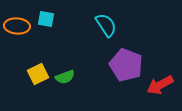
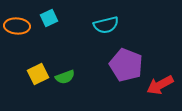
cyan square: moved 3 px right, 1 px up; rotated 36 degrees counterclockwise
cyan semicircle: rotated 110 degrees clockwise
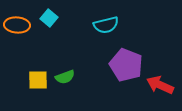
cyan square: rotated 24 degrees counterclockwise
orange ellipse: moved 1 px up
yellow square: moved 6 px down; rotated 25 degrees clockwise
red arrow: rotated 52 degrees clockwise
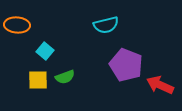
cyan square: moved 4 px left, 33 px down
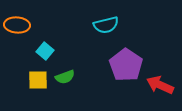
purple pentagon: rotated 12 degrees clockwise
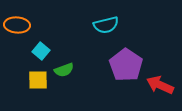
cyan square: moved 4 px left
green semicircle: moved 1 px left, 7 px up
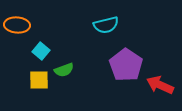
yellow square: moved 1 px right
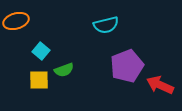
orange ellipse: moved 1 px left, 4 px up; rotated 20 degrees counterclockwise
purple pentagon: moved 1 px right, 1 px down; rotated 16 degrees clockwise
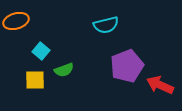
yellow square: moved 4 px left
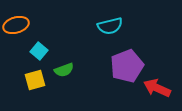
orange ellipse: moved 4 px down
cyan semicircle: moved 4 px right, 1 px down
cyan square: moved 2 px left
yellow square: rotated 15 degrees counterclockwise
red arrow: moved 3 px left, 3 px down
